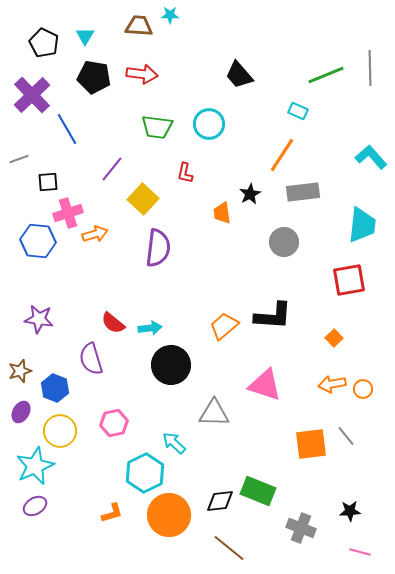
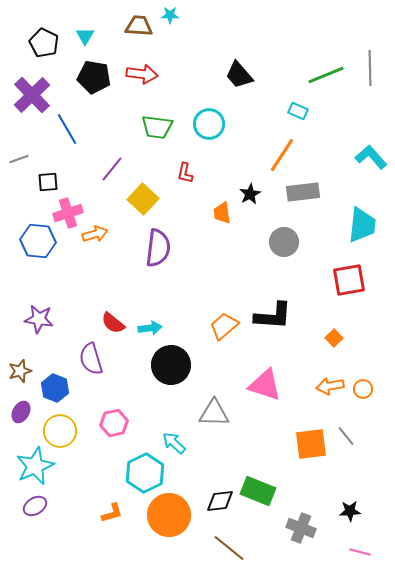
orange arrow at (332, 384): moved 2 px left, 2 px down
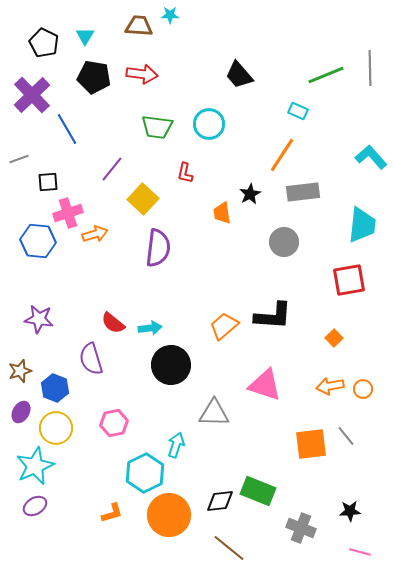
yellow circle at (60, 431): moved 4 px left, 3 px up
cyan arrow at (174, 443): moved 2 px right, 2 px down; rotated 65 degrees clockwise
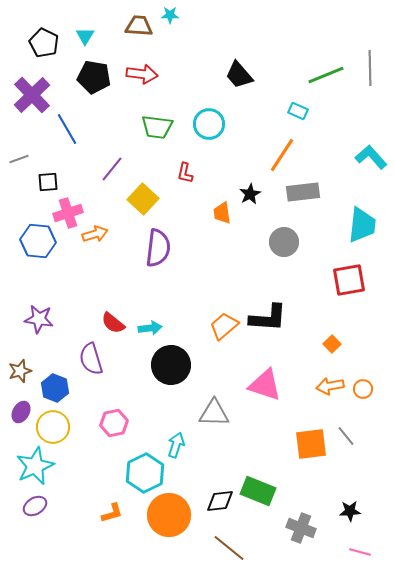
black L-shape at (273, 316): moved 5 px left, 2 px down
orange square at (334, 338): moved 2 px left, 6 px down
yellow circle at (56, 428): moved 3 px left, 1 px up
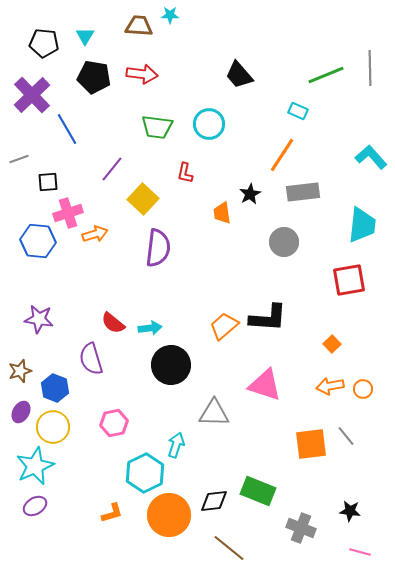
black pentagon at (44, 43): rotated 20 degrees counterclockwise
black diamond at (220, 501): moved 6 px left
black star at (350, 511): rotated 10 degrees clockwise
